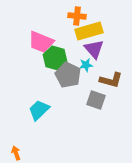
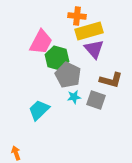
pink trapezoid: rotated 84 degrees counterclockwise
green hexagon: moved 2 px right
cyan star: moved 12 px left, 32 px down
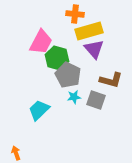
orange cross: moved 2 px left, 2 px up
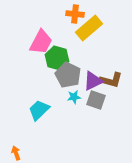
yellow rectangle: moved 3 px up; rotated 24 degrees counterclockwise
purple triangle: moved 1 px left, 32 px down; rotated 45 degrees clockwise
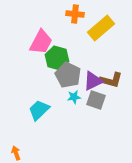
yellow rectangle: moved 12 px right
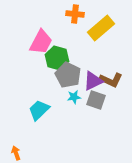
brown L-shape: rotated 10 degrees clockwise
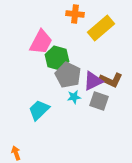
gray square: moved 3 px right, 1 px down
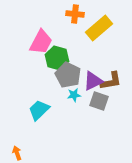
yellow rectangle: moved 2 px left
brown L-shape: moved 1 px down; rotated 35 degrees counterclockwise
cyan star: moved 2 px up
orange arrow: moved 1 px right
